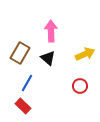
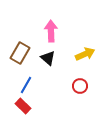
blue line: moved 1 px left, 2 px down
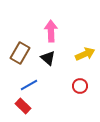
blue line: moved 3 px right; rotated 30 degrees clockwise
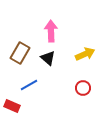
red circle: moved 3 px right, 2 px down
red rectangle: moved 11 px left; rotated 21 degrees counterclockwise
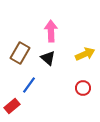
blue line: rotated 24 degrees counterclockwise
red rectangle: rotated 63 degrees counterclockwise
